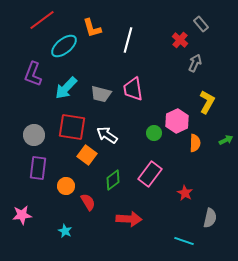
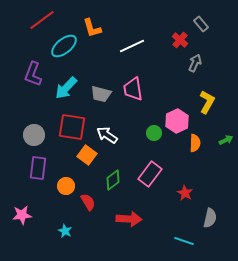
white line: moved 4 px right, 6 px down; rotated 50 degrees clockwise
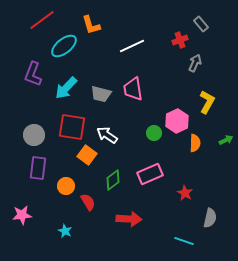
orange L-shape: moved 1 px left, 3 px up
red cross: rotated 28 degrees clockwise
pink rectangle: rotated 30 degrees clockwise
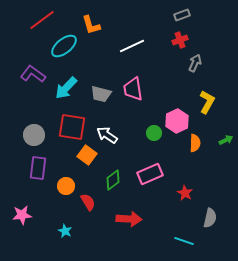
gray rectangle: moved 19 px left, 9 px up; rotated 70 degrees counterclockwise
purple L-shape: rotated 105 degrees clockwise
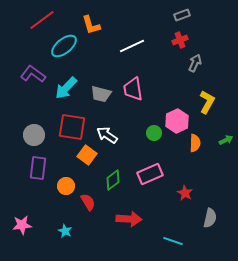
pink star: moved 10 px down
cyan line: moved 11 px left
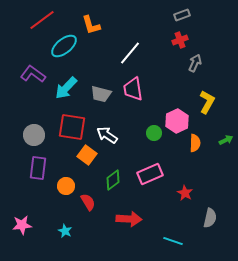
white line: moved 2 px left, 7 px down; rotated 25 degrees counterclockwise
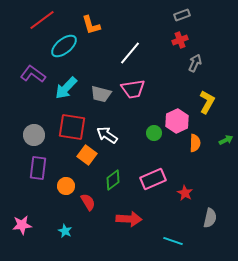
pink trapezoid: rotated 90 degrees counterclockwise
pink rectangle: moved 3 px right, 5 px down
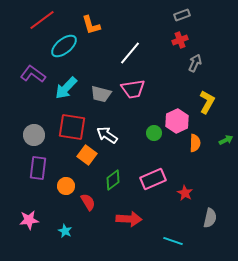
pink star: moved 7 px right, 5 px up
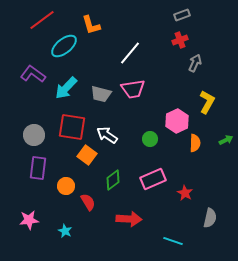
green circle: moved 4 px left, 6 px down
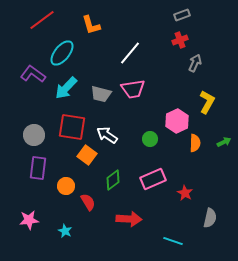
cyan ellipse: moved 2 px left, 7 px down; rotated 12 degrees counterclockwise
green arrow: moved 2 px left, 2 px down
